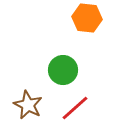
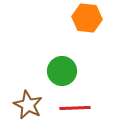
green circle: moved 1 px left, 1 px down
red line: rotated 40 degrees clockwise
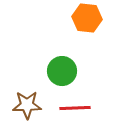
brown star: moved 1 px left; rotated 28 degrees counterclockwise
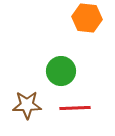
green circle: moved 1 px left
